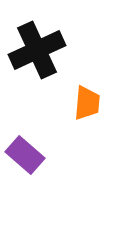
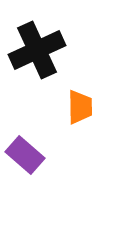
orange trapezoid: moved 7 px left, 4 px down; rotated 6 degrees counterclockwise
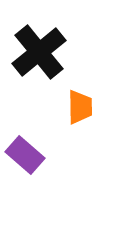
black cross: moved 2 px right, 2 px down; rotated 14 degrees counterclockwise
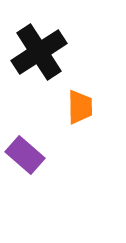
black cross: rotated 6 degrees clockwise
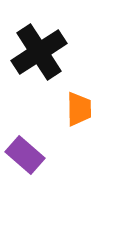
orange trapezoid: moved 1 px left, 2 px down
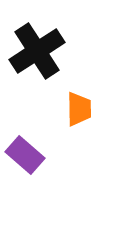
black cross: moved 2 px left, 1 px up
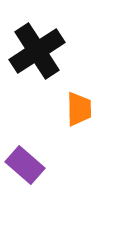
purple rectangle: moved 10 px down
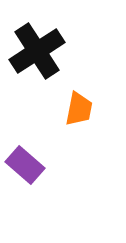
orange trapezoid: rotated 12 degrees clockwise
